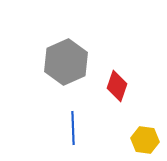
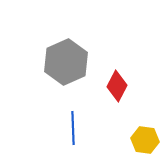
red diamond: rotated 8 degrees clockwise
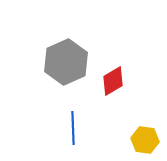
red diamond: moved 4 px left, 5 px up; rotated 32 degrees clockwise
